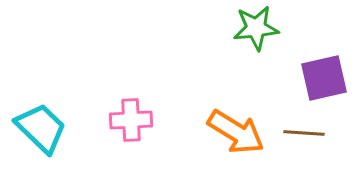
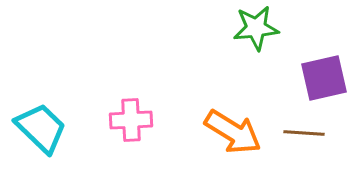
orange arrow: moved 3 px left
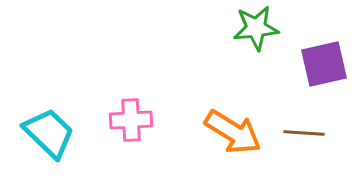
purple square: moved 14 px up
cyan trapezoid: moved 8 px right, 5 px down
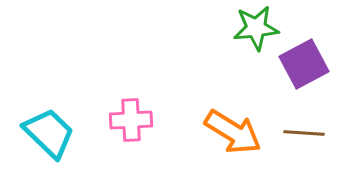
purple square: moved 20 px left; rotated 15 degrees counterclockwise
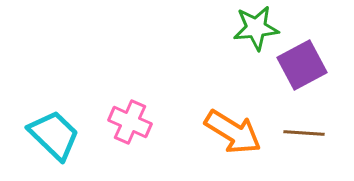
purple square: moved 2 px left, 1 px down
pink cross: moved 1 px left, 2 px down; rotated 27 degrees clockwise
cyan trapezoid: moved 5 px right, 2 px down
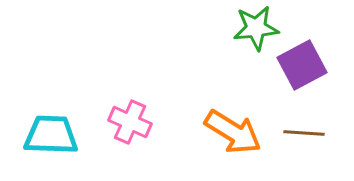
cyan trapezoid: moved 3 px left; rotated 42 degrees counterclockwise
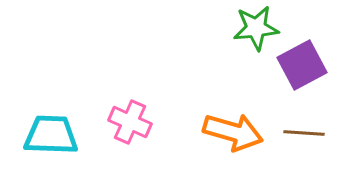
orange arrow: rotated 16 degrees counterclockwise
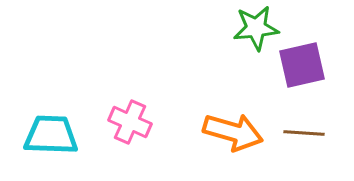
purple square: rotated 15 degrees clockwise
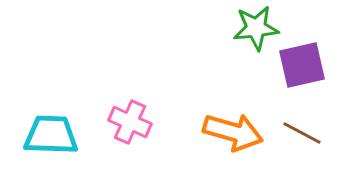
brown line: moved 2 px left; rotated 24 degrees clockwise
